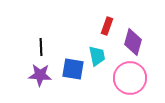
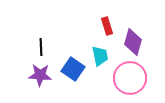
red rectangle: rotated 36 degrees counterclockwise
cyan trapezoid: moved 3 px right
blue square: rotated 25 degrees clockwise
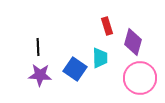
black line: moved 3 px left
cyan trapezoid: moved 2 px down; rotated 10 degrees clockwise
blue square: moved 2 px right
pink circle: moved 10 px right
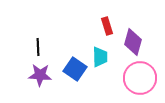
cyan trapezoid: moved 1 px up
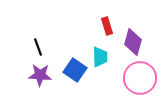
black line: rotated 18 degrees counterclockwise
blue square: moved 1 px down
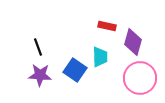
red rectangle: rotated 60 degrees counterclockwise
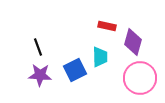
blue square: rotated 30 degrees clockwise
